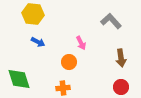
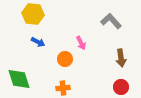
orange circle: moved 4 px left, 3 px up
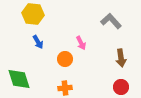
blue arrow: rotated 32 degrees clockwise
orange cross: moved 2 px right
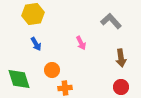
yellow hexagon: rotated 15 degrees counterclockwise
blue arrow: moved 2 px left, 2 px down
orange circle: moved 13 px left, 11 px down
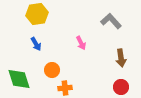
yellow hexagon: moved 4 px right
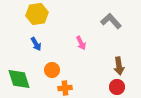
brown arrow: moved 2 px left, 8 px down
red circle: moved 4 px left
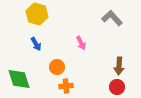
yellow hexagon: rotated 25 degrees clockwise
gray L-shape: moved 1 px right, 3 px up
brown arrow: rotated 12 degrees clockwise
orange circle: moved 5 px right, 3 px up
orange cross: moved 1 px right, 2 px up
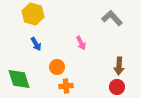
yellow hexagon: moved 4 px left
